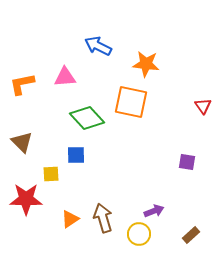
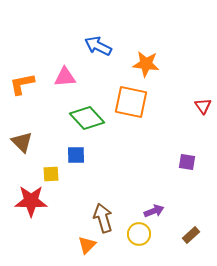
red star: moved 5 px right, 2 px down
orange triangle: moved 17 px right, 26 px down; rotated 12 degrees counterclockwise
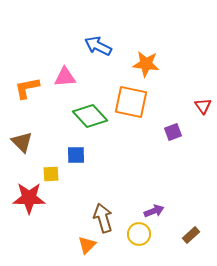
orange L-shape: moved 5 px right, 4 px down
green diamond: moved 3 px right, 2 px up
purple square: moved 14 px left, 30 px up; rotated 30 degrees counterclockwise
red star: moved 2 px left, 3 px up
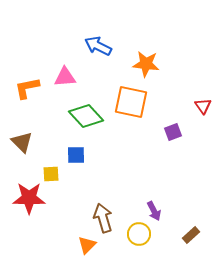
green diamond: moved 4 px left
purple arrow: rotated 84 degrees clockwise
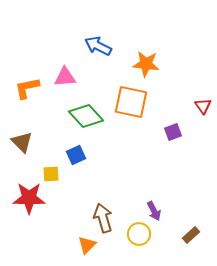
blue square: rotated 24 degrees counterclockwise
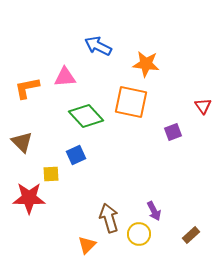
brown arrow: moved 6 px right
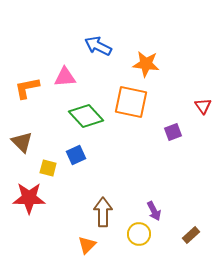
yellow square: moved 3 px left, 6 px up; rotated 18 degrees clockwise
brown arrow: moved 6 px left, 6 px up; rotated 16 degrees clockwise
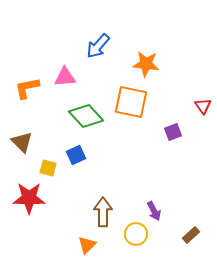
blue arrow: rotated 76 degrees counterclockwise
yellow circle: moved 3 px left
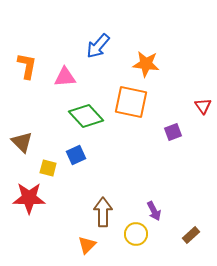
orange L-shape: moved 22 px up; rotated 112 degrees clockwise
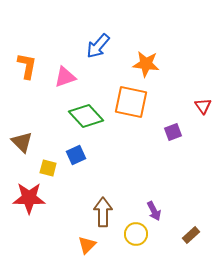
pink triangle: rotated 15 degrees counterclockwise
